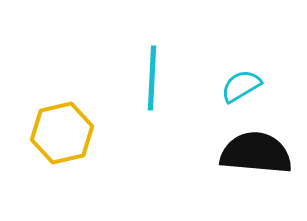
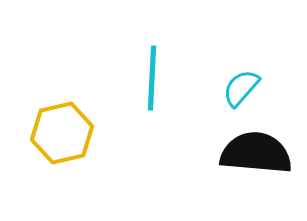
cyan semicircle: moved 2 px down; rotated 18 degrees counterclockwise
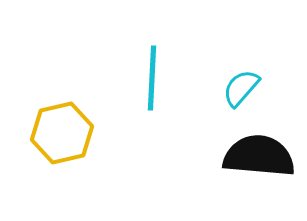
black semicircle: moved 3 px right, 3 px down
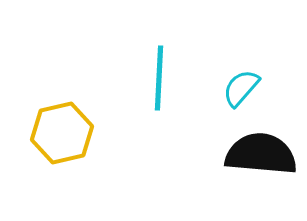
cyan line: moved 7 px right
black semicircle: moved 2 px right, 2 px up
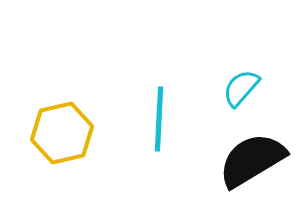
cyan line: moved 41 px down
black semicircle: moved 9 px left, 6 px down; rotated 36 degrees counterclockwise
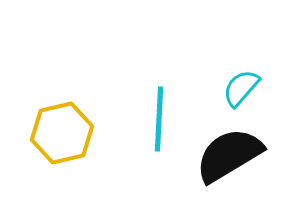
black semicircle: moved 23 px left, 5 px up
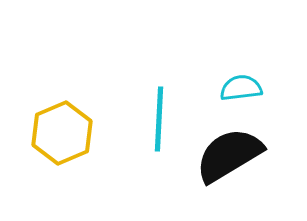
cyan semicircle: rotated 42 degrees clockwise
yellow hexagon: rotated 10 degrees counterclockwise
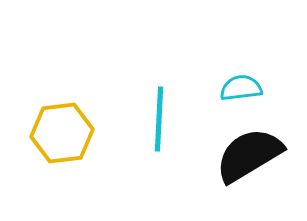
yellow hexagon: rotated 16 degrees clockwise
black semicircle: moved 20 px right
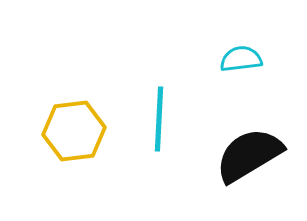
cyan semicircle: moved 29 px up
yellow hexagon: moved 12 px right, 2 px up
